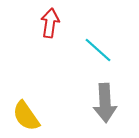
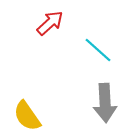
red arrow: rotated 40 degrees clockwise
yellow semicircle: moved 1 px right
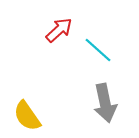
red arrow: moved 9 px right, 7 px down
gray arrow: rotated 9 degrees counterclockwise
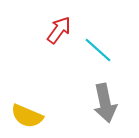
red arrow: rotated 12 degrees counterclockwise
yellow semicircle: rotated 32 degrees counterclockwise
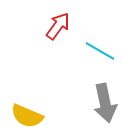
red arrow: moved 1 px left, 4 px up
cyan line: moved 2 px right, 1 px down; rotated 12 degrees counterclockwise
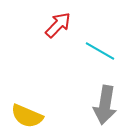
red arrow: moved 1 px up; rotated 8 degrees clockwise
gray arrow: moved 2 px down; rotated 21 degrees clockwise
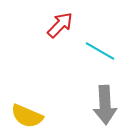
red arrow: moved 2 px right
gray arrow: rotated 12 degrees counterclockwise
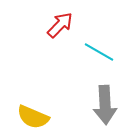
cyan line: moved 1 px left, 1 px down
yellow semicircle: moved 6 px right, 1 px down
